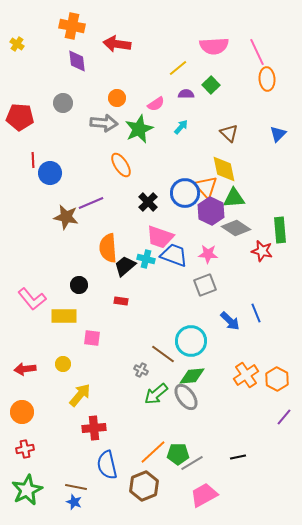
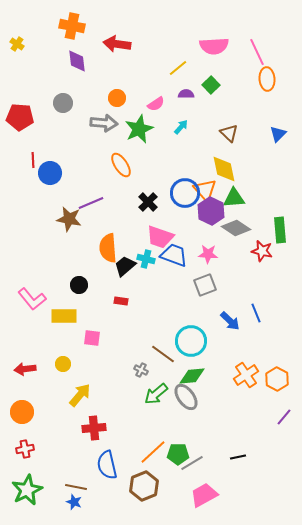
orange triangle at (206, 187): moved 1 px left, 3 px down
brown star at (66, 217): moved 3 px right, 2 px down
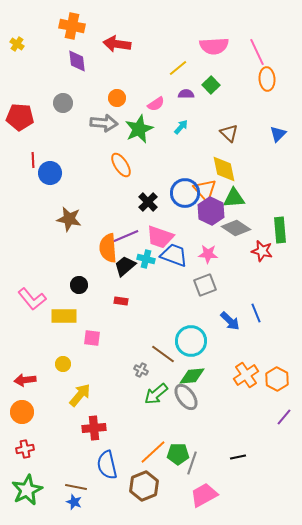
purple line at (91, 203): moved 35 px right, 33 px down
red arrow at (25, 369): moved 11 px down
gray line at (192, 463): rotated 40 degrees counterclockwise
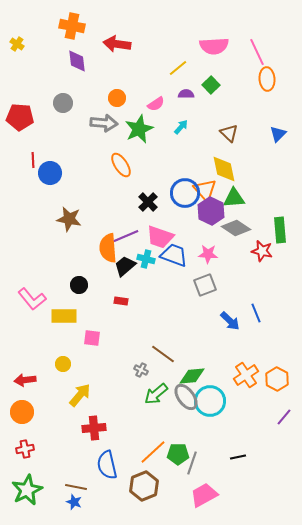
cyan circle at (191, 341): moved 19 px right, 60 px down
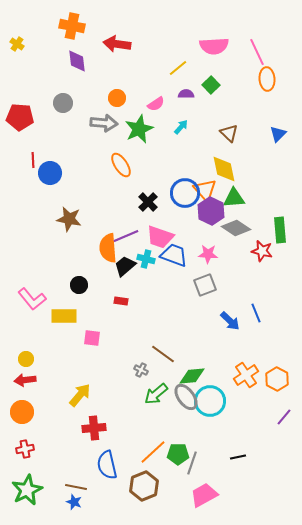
yellow circle at (63, 364): moved 37 px left, 5 px up
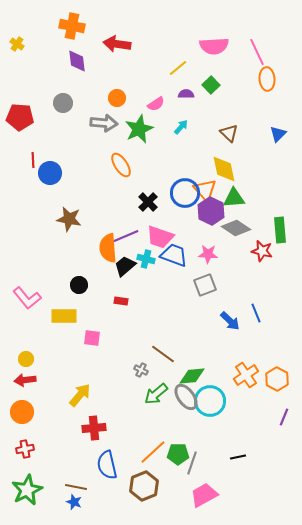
pink L-shape at (32, 299): moved 5 px left, 1 px up
purple line at (284, 417): rotated 18 degrees counterclockwise
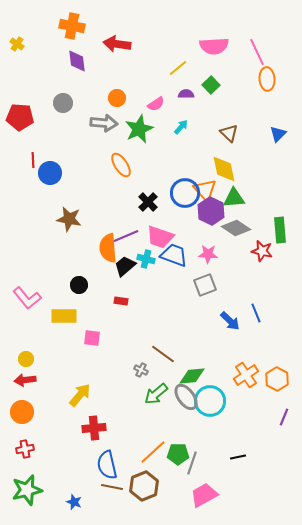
brown line at (76, 487): moved 36 px right
green star at (27, 490): rotated 12 degrees clockwise
